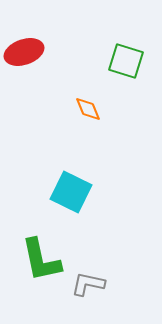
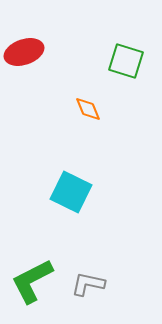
green L-shape: moved 9 px left, 21 px down; rotated 75 degrees clockwise
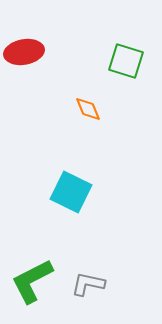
red ellipse: rotated 9 degrees clockwise
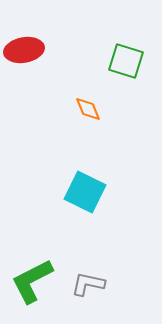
red ellipse: moved 2 px up
cyan square: moved 14 px right
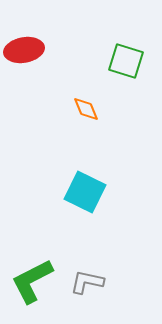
orange diamond: moved 2 px left
gray L-shape: moved 1 px left, 2 px up
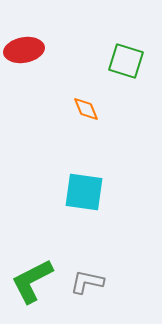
cyan square: moved 1 px left; rotated 18 degrees counterclockwise
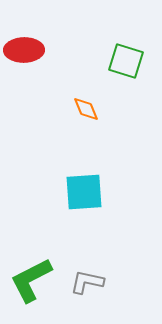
red ellipse: rotated 9 degrees clockwise
cyan square: rotated 12 degrees counterclockwise
green L-shape: moved 1 px left, 1 px up
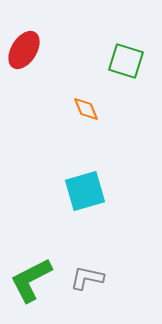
red ellipse: rotated 57 degrees counterclockwise
cyan square: moved 1 px right, 1 px up; rotated 12 degrees counterclockwise
gray L-shape: moved 4 px up
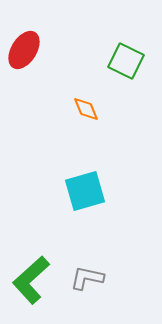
green square: rotated 9 degrees clockwise
green L-shape: rotated 15 degrees counterclockwise
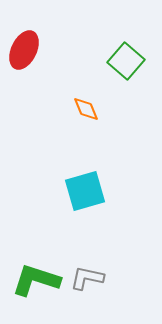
red ellipse: rotated 6 degrees counterclockwise
green square: rotated 15 degrees clockwise
green L-shape: moved 5 px right; rotated 60 degrees clockwise
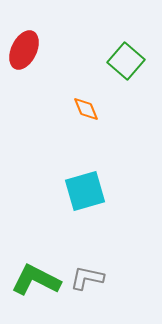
green L-shape: rotated 9 degrees clockwise
